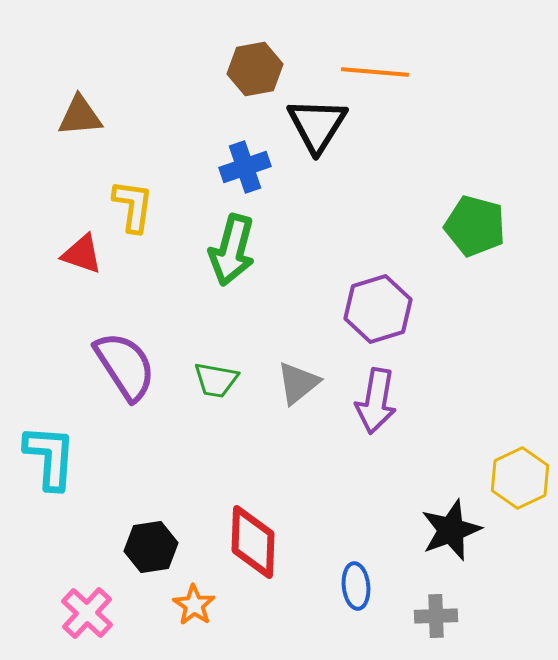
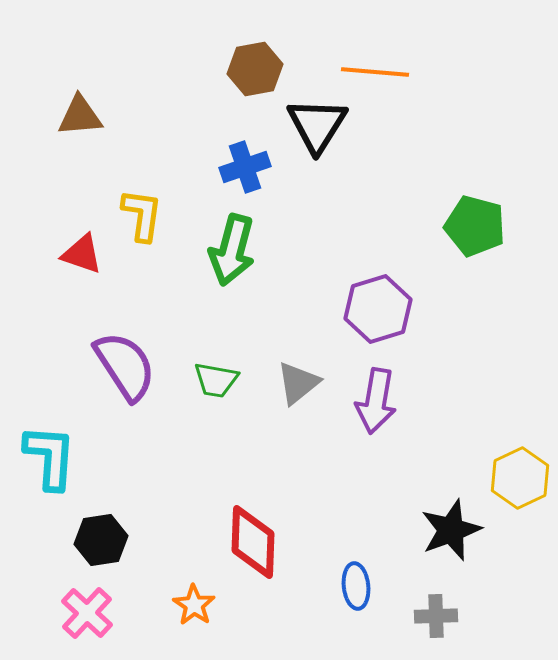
yellow L-shape: moved 9 px right, 9 px down
black hexagon: moved 50 px left, 7 px up
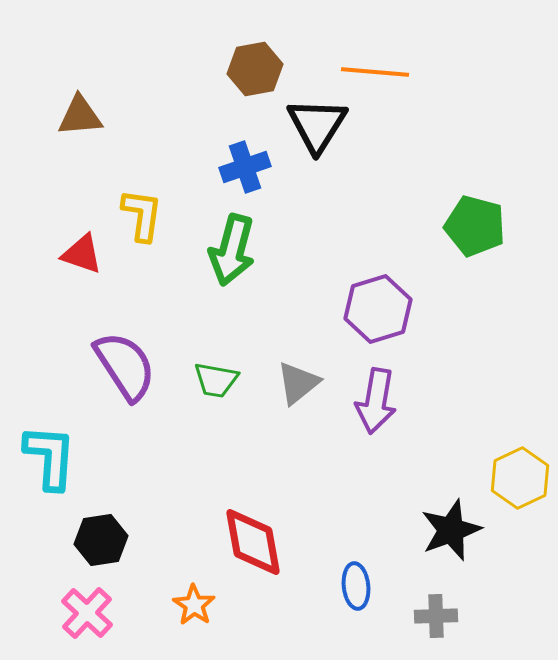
red diamond: rotated 12 degrees counterclockwise
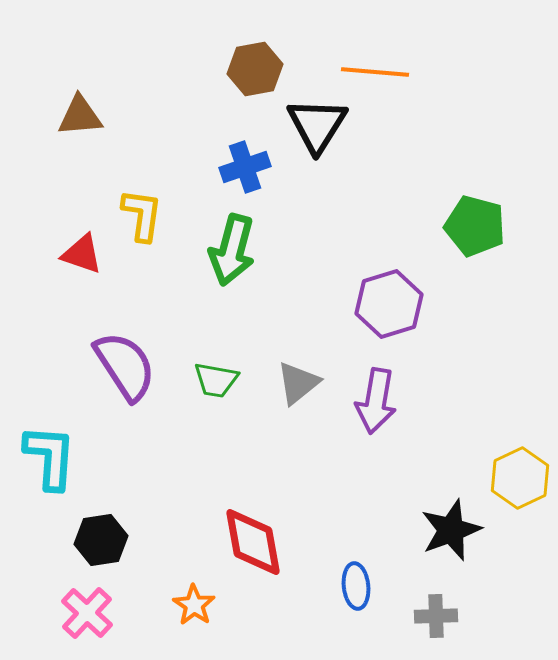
purple hexagon: moved 11 px right, 5 px up
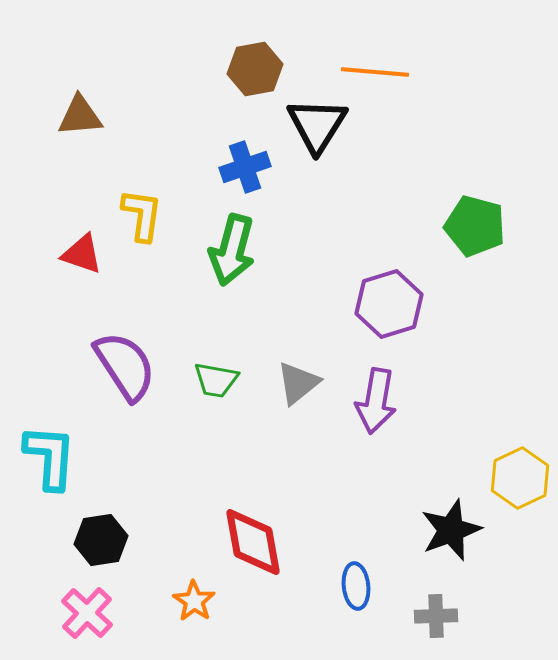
orange star: moved 4 px up
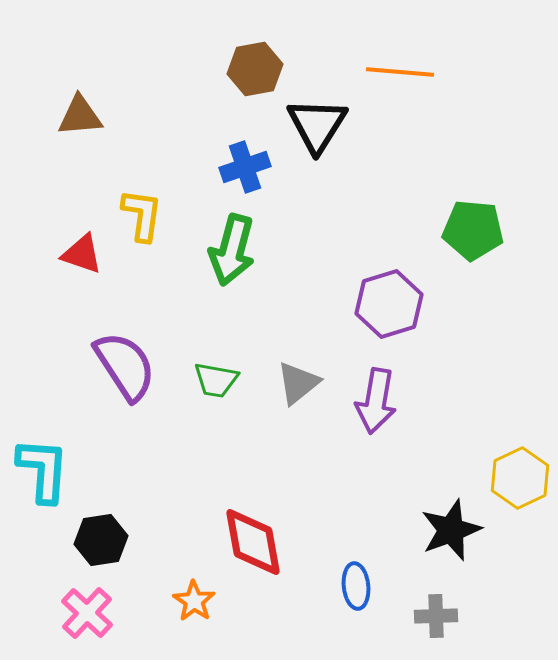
orange line: moved 25 px right
green pentagon: moved 2 px left, 4 px down; rotated 10 degrees counterclockwise
cyan L-shape: moved 7 px left, 13 px down
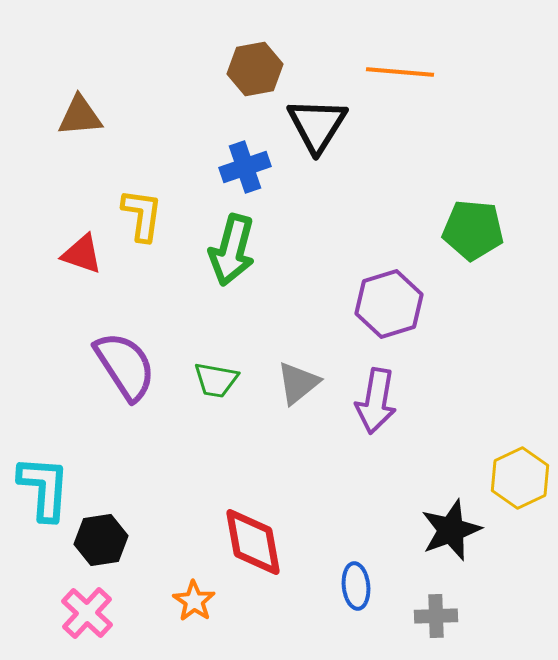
cyan L-shape: moved 1 px right, 18 px down
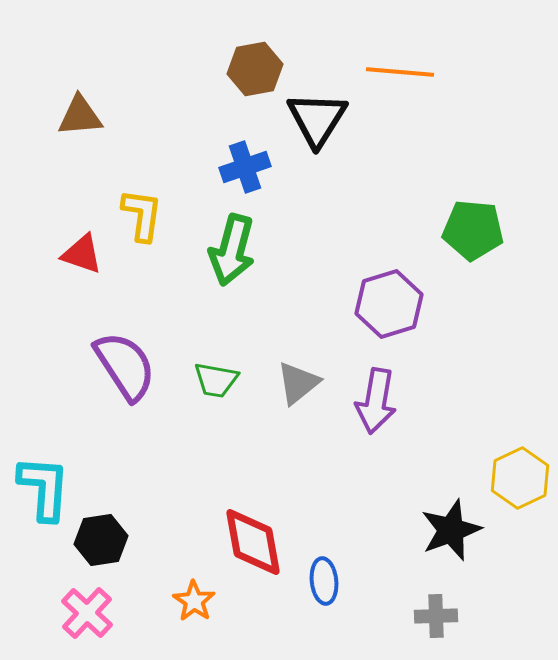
black triangle: moved 6 px up
blue ellipse: moved 32 px left, 5 px up
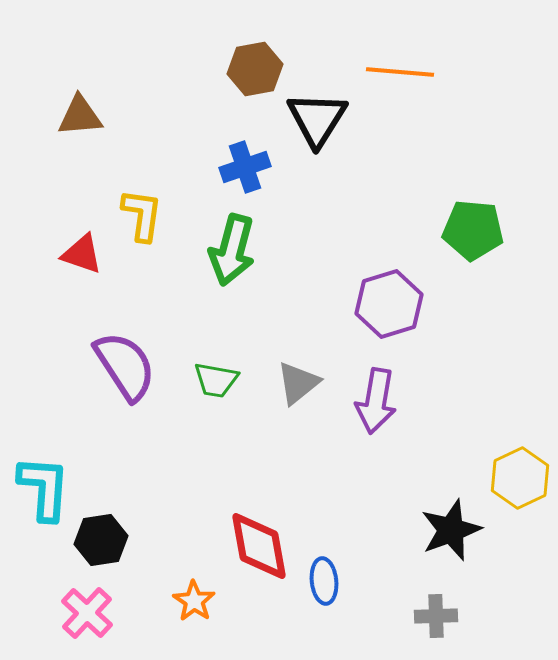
red diamond: moved 6 px right, 4 px down
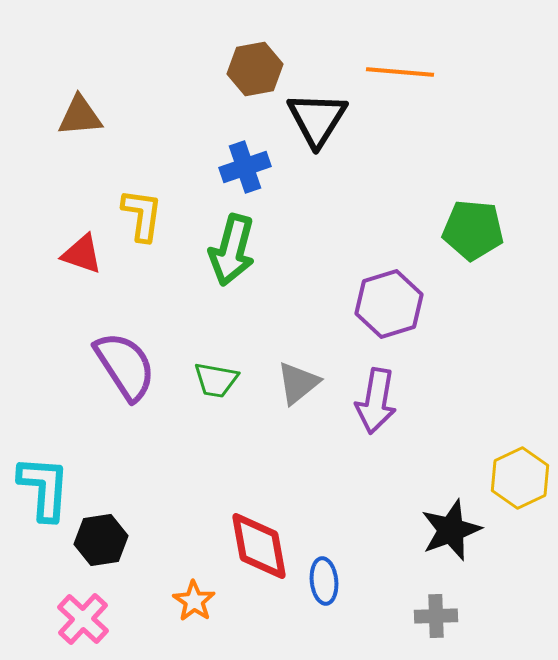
pink cross: moved 4 px left, 6 px down
